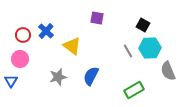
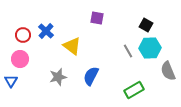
black square: moved 3 px right
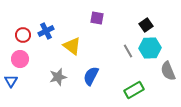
black square: rotated 24 degrees clockwise
blue cross: rotated 21 degrees clockwise
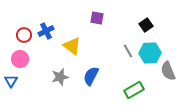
red circle: moved 1 px right
cyan hexagon: moved 5 px down
gray star: moved 2 px right
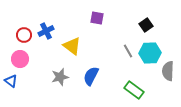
gray semicircle: rotated 24 degrees clockwise
blue triangle: rotated 24 degrees counterclockwise
green rectangle: rotated 66 degrees clockwise
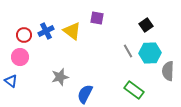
yellow triangle: moved 15 px up
pink circle: moved 2 px up
blue semicircle: moved 6 px left, 18 px down
